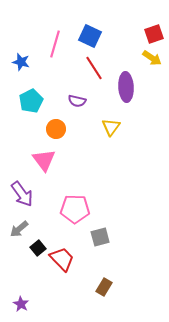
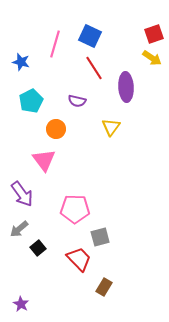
red trapezoid: moved 17 px right
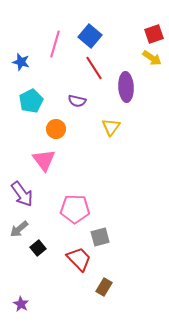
blue square: rotated 15 degrees clockwise
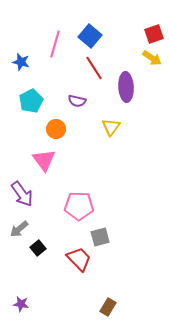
pink pentagon: moved 4 px right, 3 px up
brown rectangle: moved 4 px right, 20 px down
purple star: rotated 21 degrees counterclockwise
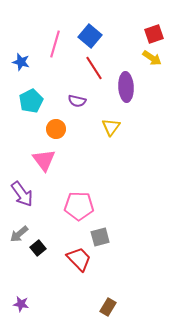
gray arrow: moved 5 px down
